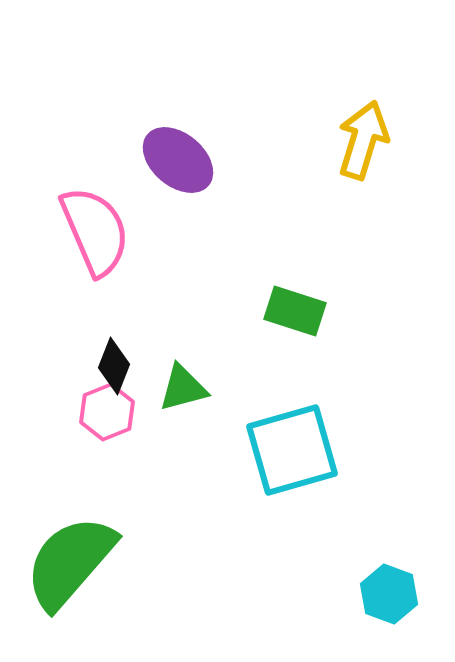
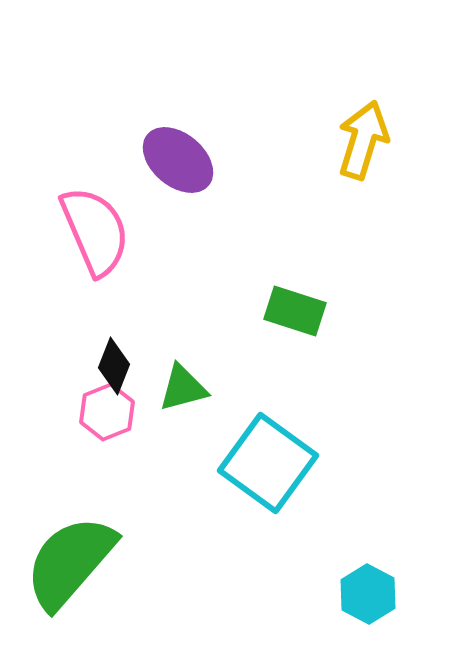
cyan square: moved 24 px left, 13 px down; rotated 38 degrees counterclockwise
cyan hexagon: moved 21 px left; rotated 8 degrees clockwise
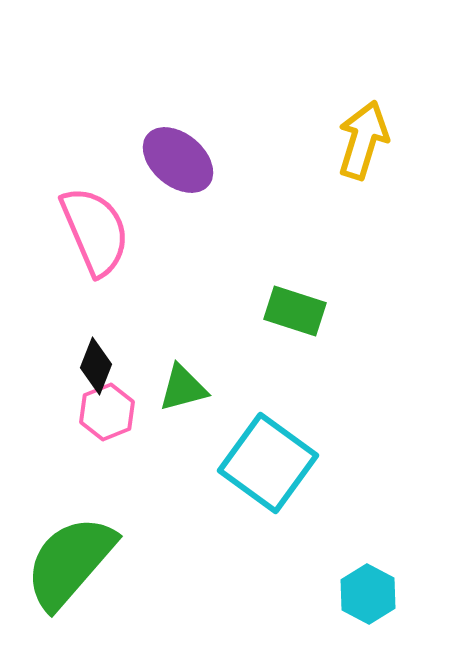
black diamond: moved 18 px left
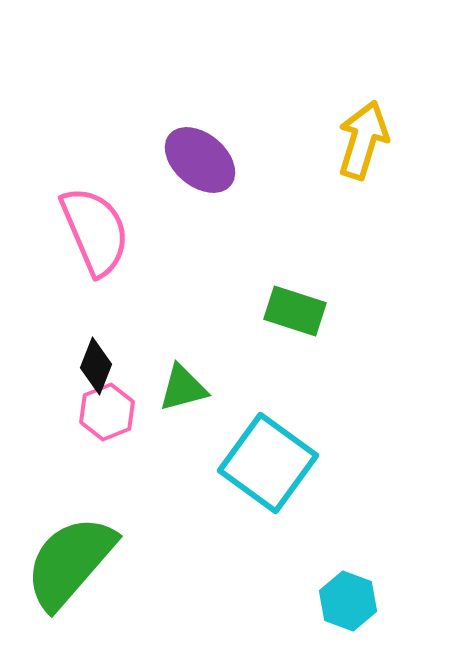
purple ellipse: moved 22 px right
cyan hexagon: moved 20 px left, 7 px down; rotated 8 degrees counterclockwise
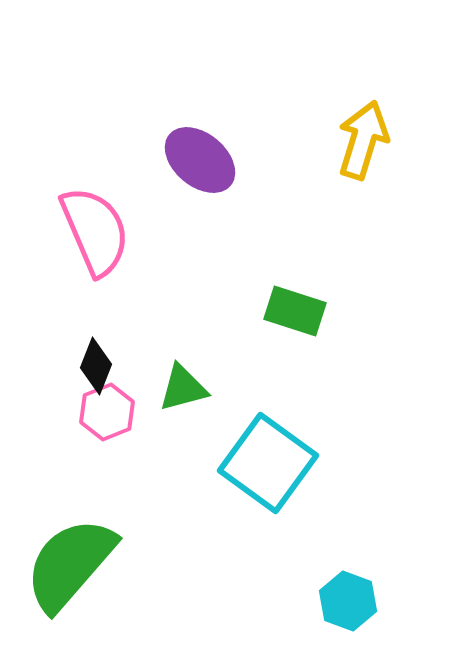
green semicircle: moved 2 px down
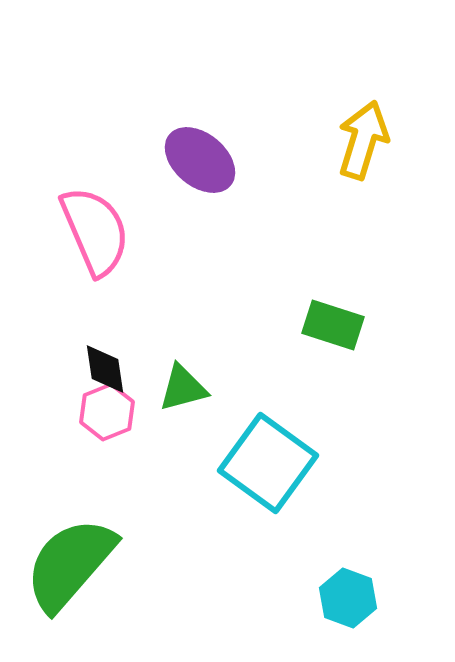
green rectangle: moved 38 px right, 14 px down
black diamond: moved 9 px right, 3 px down; rotated 30 degrees counterclockwise
cyan hexagon: moved 3 px up
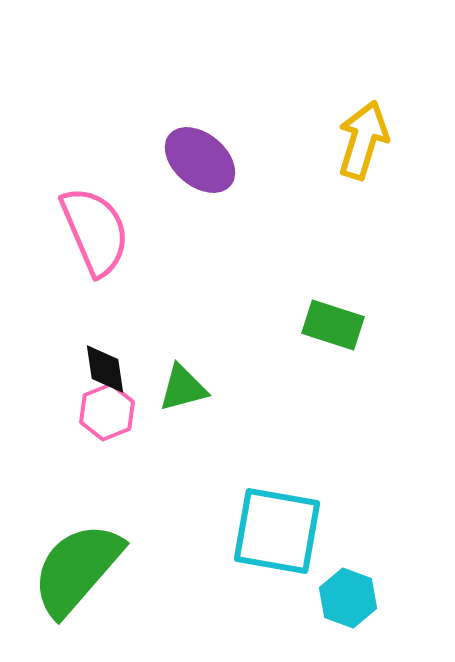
cyan square: moved 9 px right, 68 px down; rotated 26 degrees counterclockwise
green semicircle: moved 7 px right, 5 px down
